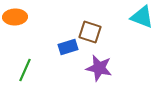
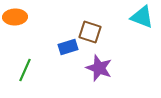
purple star: rotated 8 degrees clockwise
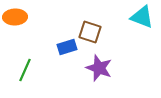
blue rectangle: moved 1 px left
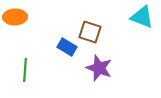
blue rectangle: rotated 48 degrees clockwise
green line: rotated 20 degrees counterclockwise
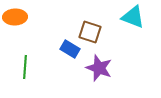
cyan triangle: moved 9 px left
blue rectangle: moved 3 px right, 2 px down
green line: moved 3 px up
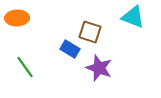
orange ellipse: moved 2 px right, 1 px down
green line: rotated 40 degrees counterclockwise
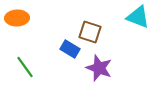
cyan triangle: moved 5 px right
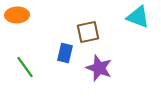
orange ellipse: moved 3 px up
brown square: moved 2 px left; rotated 30 degrees counterclockwise
blue rectangle: moved 5 px left, 4 px down; rotated 72 degrees clockwise
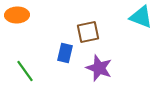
cyan triangle: moved 3 px right
green line: moved 4 px down
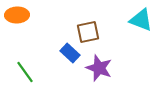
cyan triangle: moved 3 px down
blue rectangle: moved 5 px right; rotated 60 degrees counterclockwise
green line: moved 1 px down
